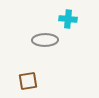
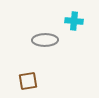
cyan cross: moved 6 px right, 2 px down
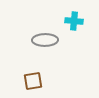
brown square: moved 5 px right
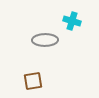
cyan cross: moved 2 px left; rotated 12 degrees clockwise
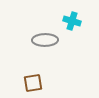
brown square: moved 2 px down
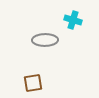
cyan cross: moved 1 px right, 1 px up
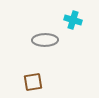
brown square: moved 1 px up
